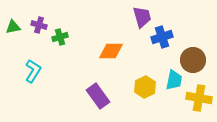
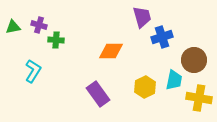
green cross: moved 4 px left, 3 px down; rotated 21 degrees clockwise
brown circle: moved 1 px right
purple rectangle: moved 2 px up
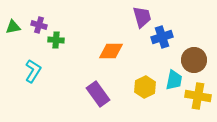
yellow cross: moved 1 px left, 2 px up
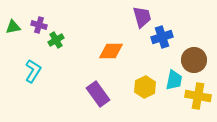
green cross: rotated 35 degrees counterclockwise
